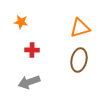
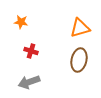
red cross: moved 1 px left, 1 px down; rotated 16 degrees clockwise
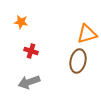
orange triangle: moved 7 px right, 6 px down
brown ellipse: moved 1 px left, 1 px down
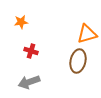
orange star: rotated 16 degrees counterclockwise
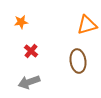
orange triangle: moved 9 px up
red cross: rotated 24 degrees clockwise
brown ellipse: rotated 20 degrees counterclockwise
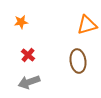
red cross: moved 3 px left, 4 px down
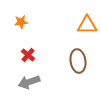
orange triangle: rotated 15 degrees clockwise
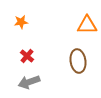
red cross: moved 1 px left, 1 px down
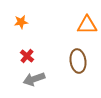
gray arrow: moved 5 px right, 3 px up
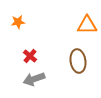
orange star: moved 3 px left
red cross: moved 3 px right
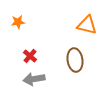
orange triangle: rotated 15 degrees clockwise
brown ellipse: moved 3 px left, 1 px up
gray arrow: rotated 10 degrees clockwise
